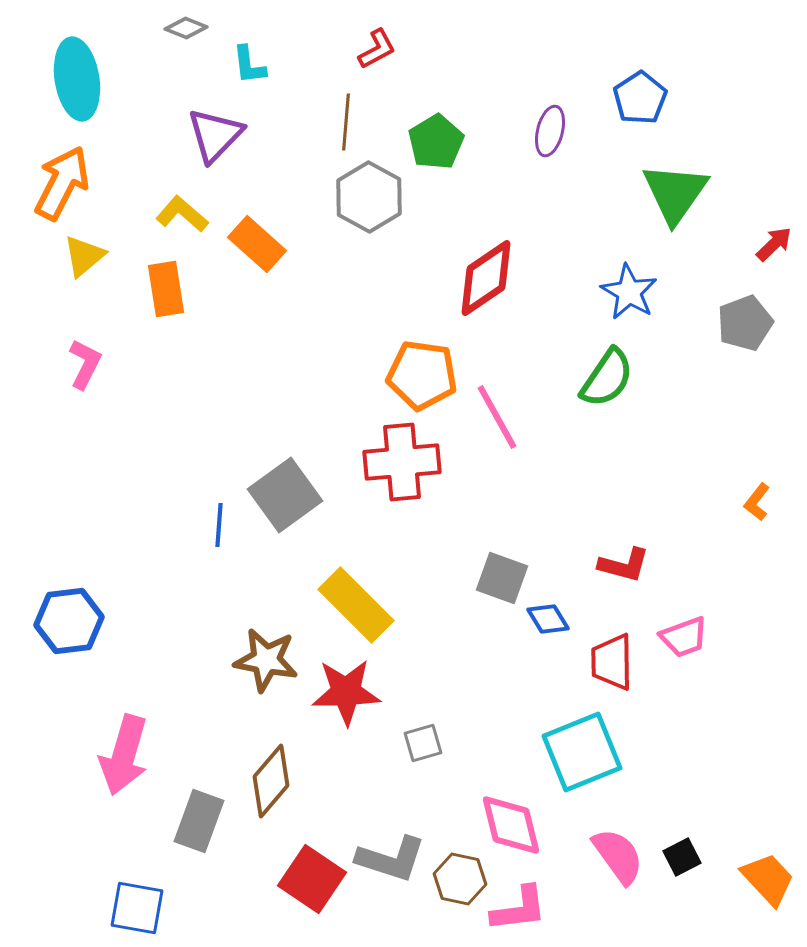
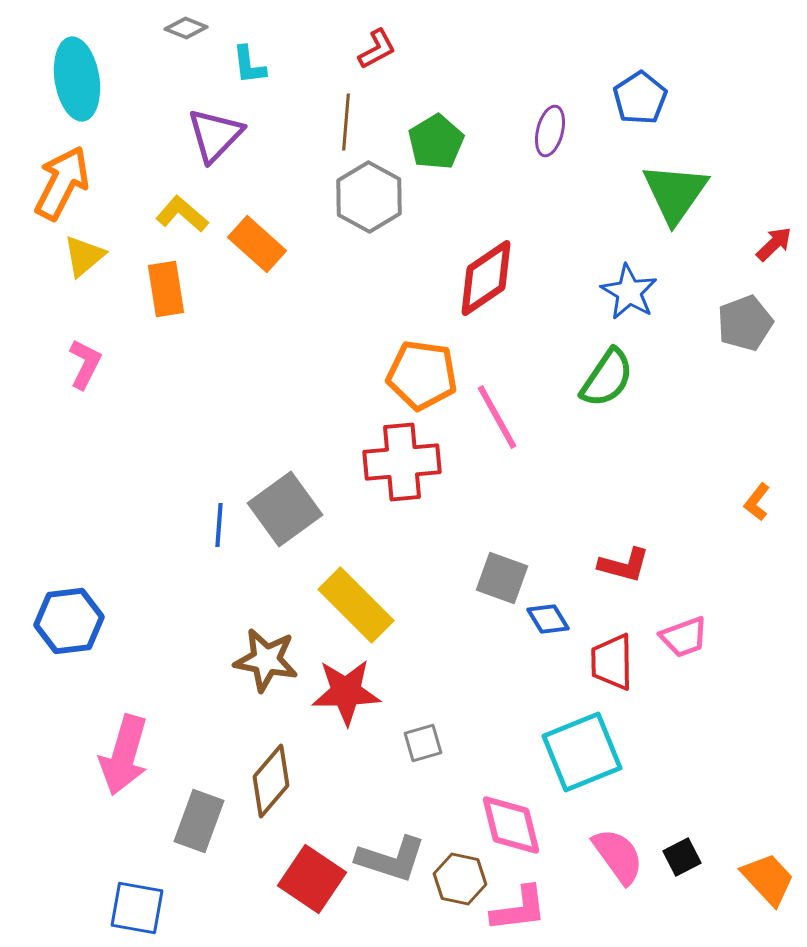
gray square at (285, 495): moved 14 px down
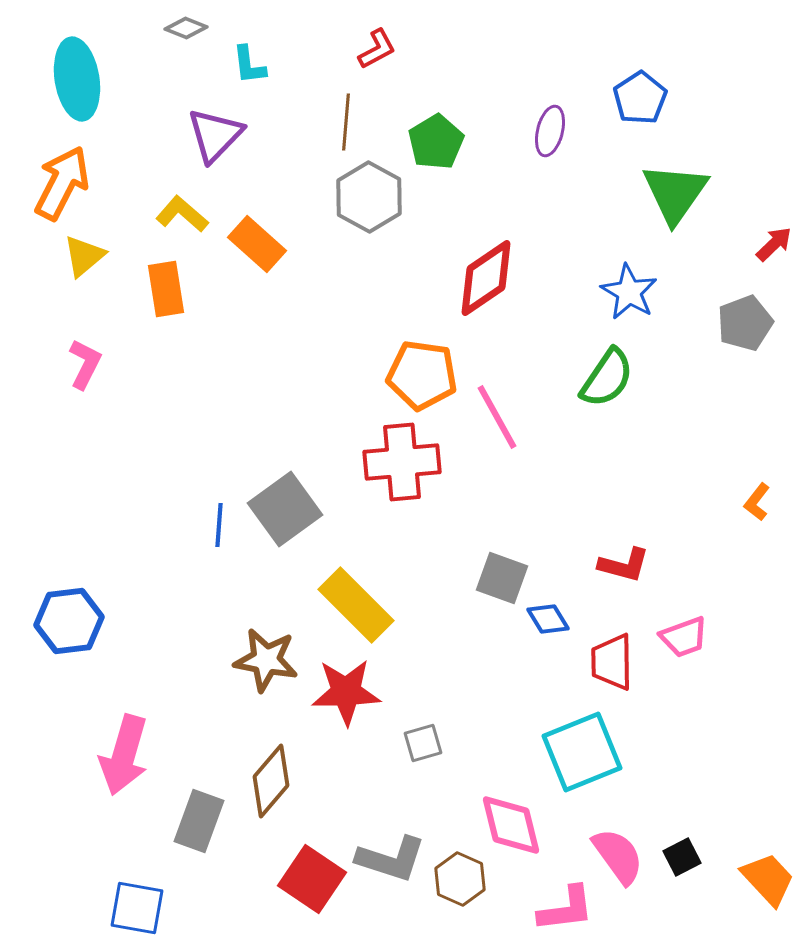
brown hexagon at (460, 879): rotated 12 degrees clockwise
pink L-shape at (519, 909): moved 47 px right
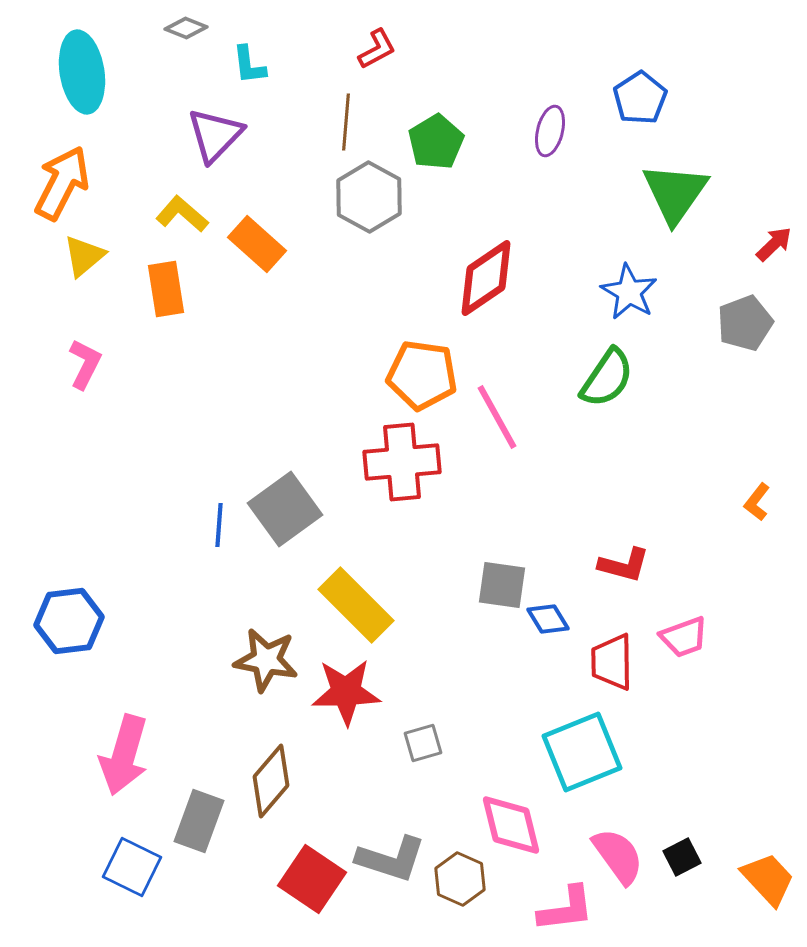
cyan ellipse at (77, 79): moved 5 px right, 7 px up
gray square at (502, 578): moved 7 px down; rotated 12 degrees counterclockwise
blue square at (137, 908): moved 5 px left, 41 px up; rotated 16 degrees clockwise
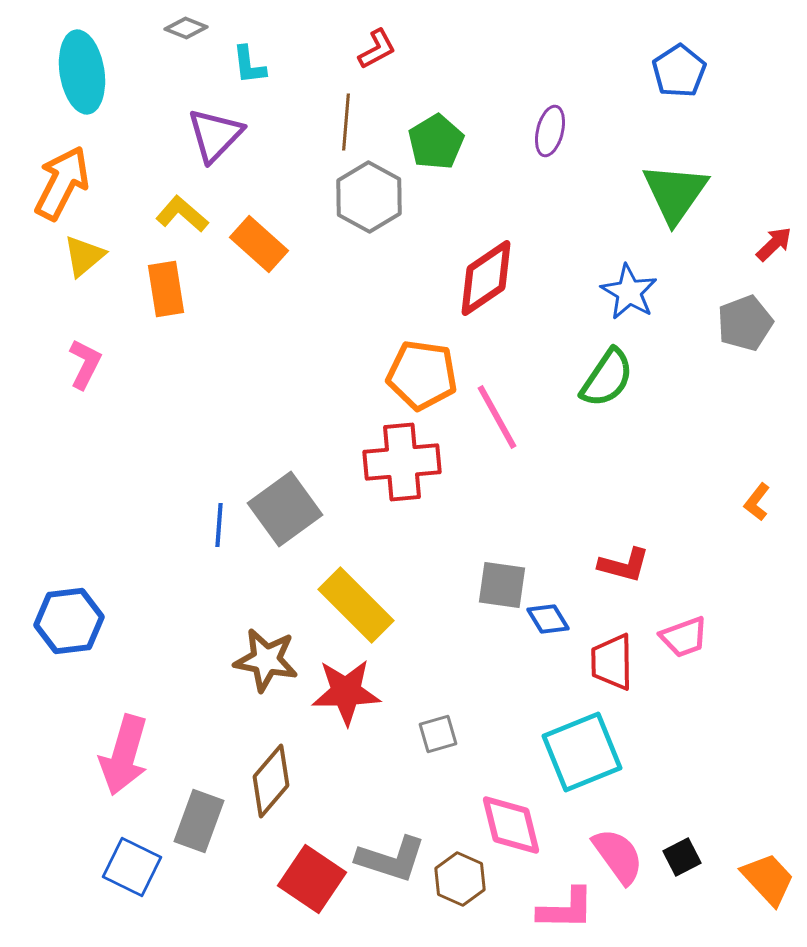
blue pentagon at (640, 98): moved 39 px right, 27 px up
orange rectangle at (257, 244): moved 2 px right
gray square at (423, 743): moved 15 px right, 9 px up
pink L-shape at (566, 909): rotated 8 degrees clockwise
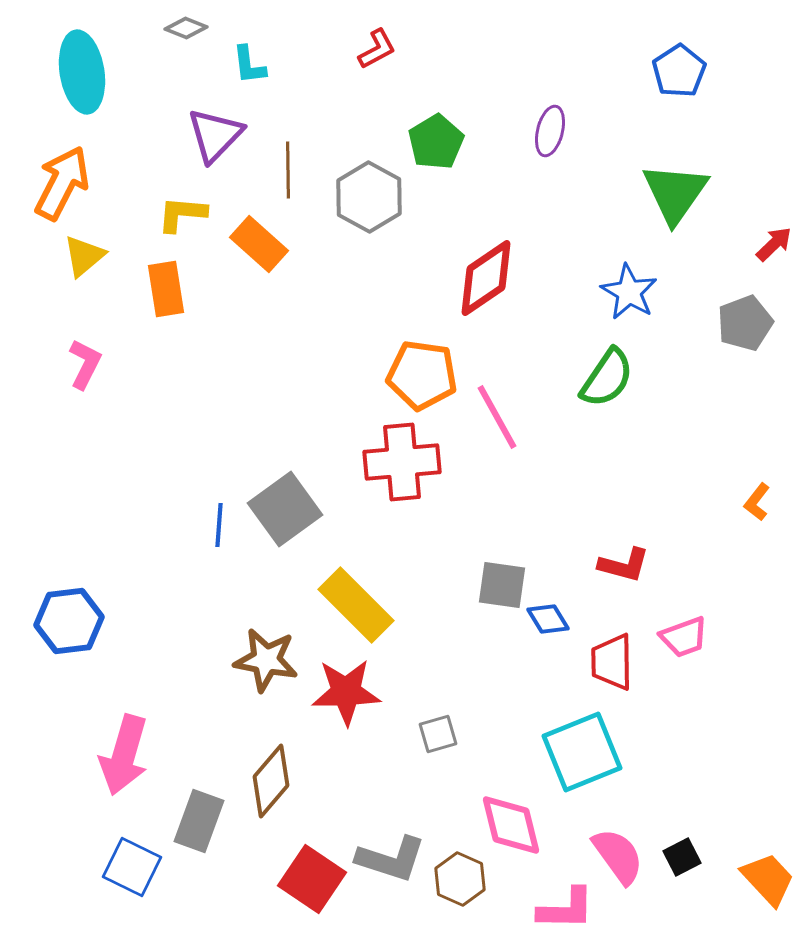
brown line at (346, 122): moved 58 px left, 48 px down; rotated 6 degrees counterclockwise
yellow L-shape at (182, 214): rotated 36 degrees counterclockwise
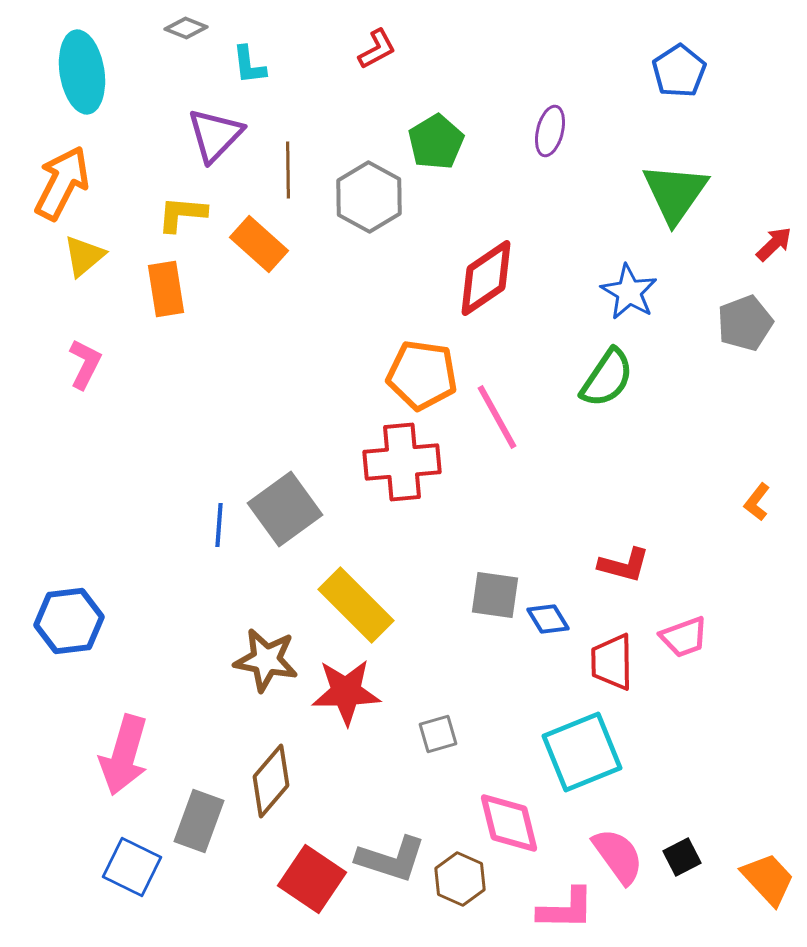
gray square at (502, 585): moved 7 px left, 10 px down
pink diamond at (511, 825): moved 2 px left, 2 px up
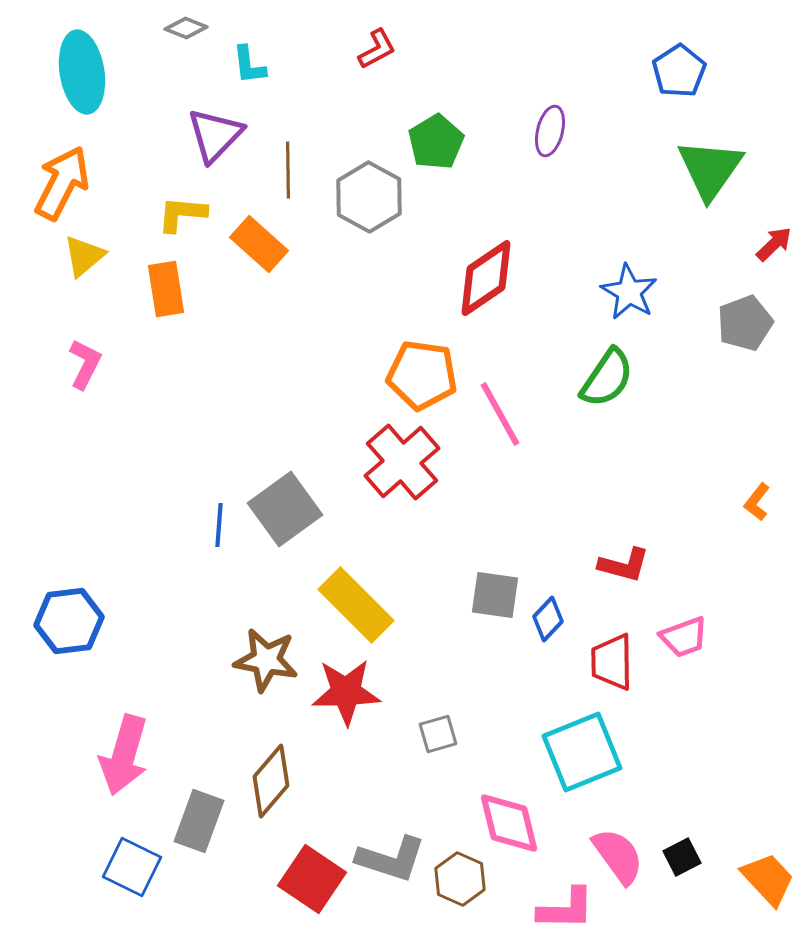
green triangle at (675, 193): moved 35 px right, 24 px up
pink line at (497, 417): moved 3 px right, 3 px up
red cross at (402, 462): rotated 36 degrees counterclockwise
blue diamond at (548, 619): rotated 75 degrees clockwise
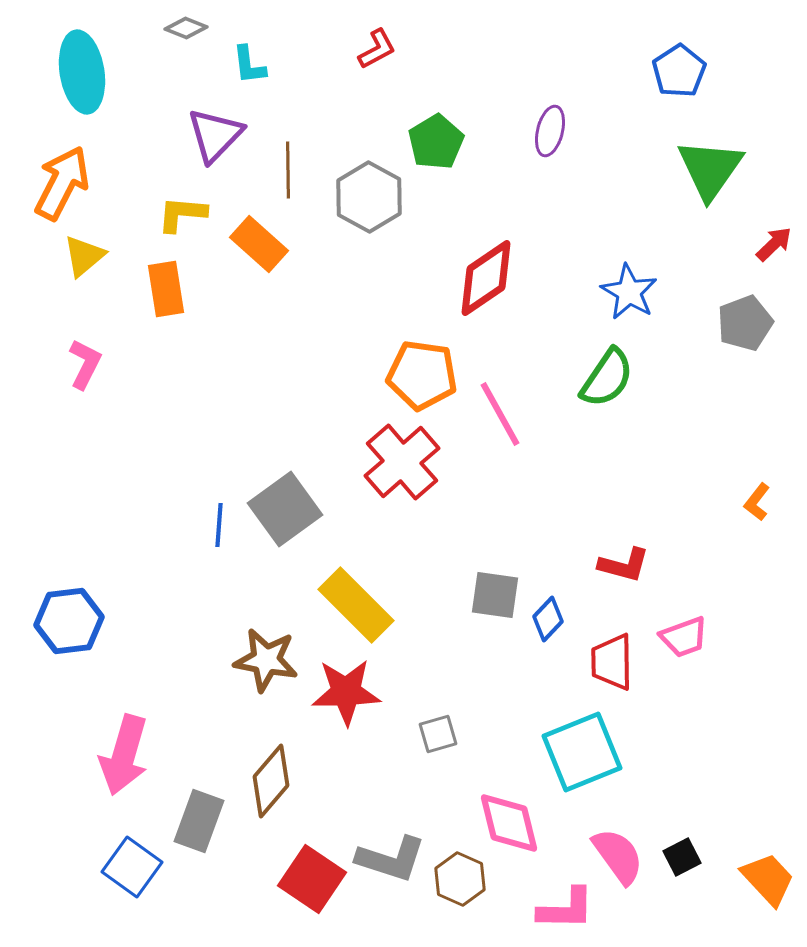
blue square at (132, 867): rotated 10 degrees clockwise
